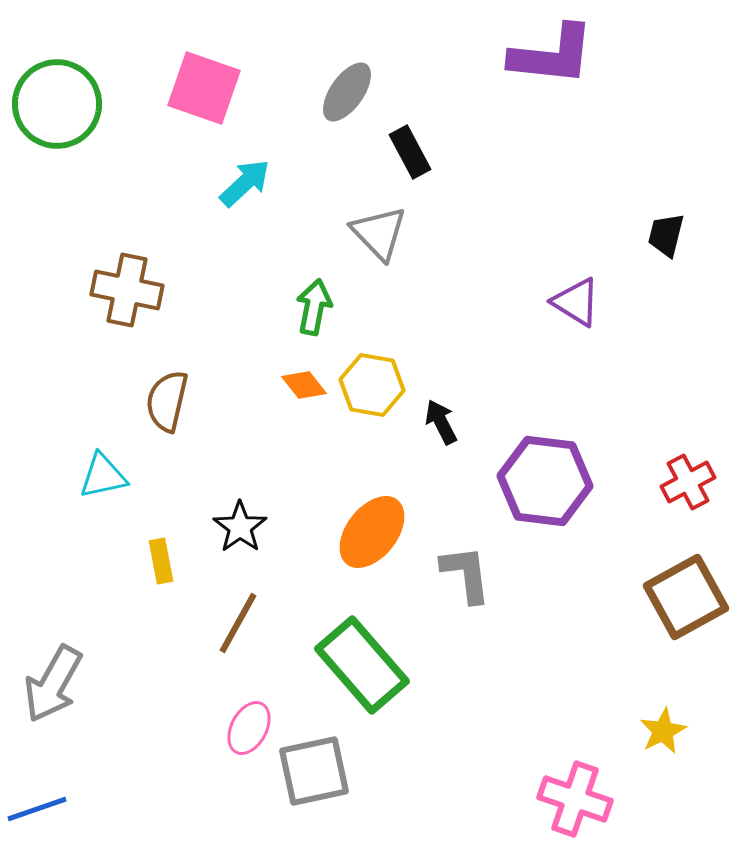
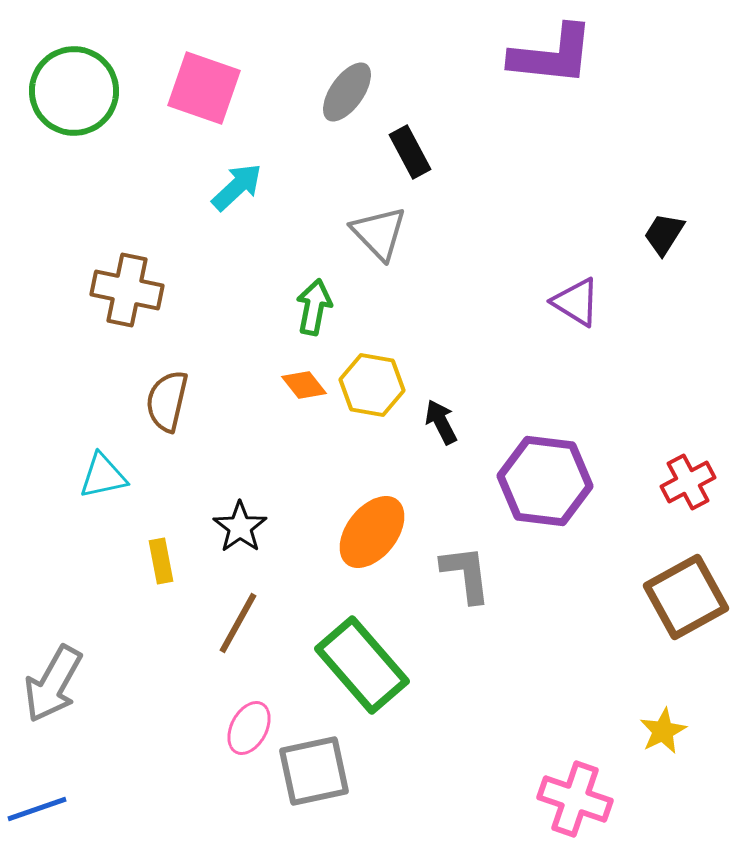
green circle: moved 17 px right, 13 px up
cyan arrow: moved 8 px left, 4 px down
black trapezoid: moved 2 px left, 1 px up; rotated 18 degrees clockwise
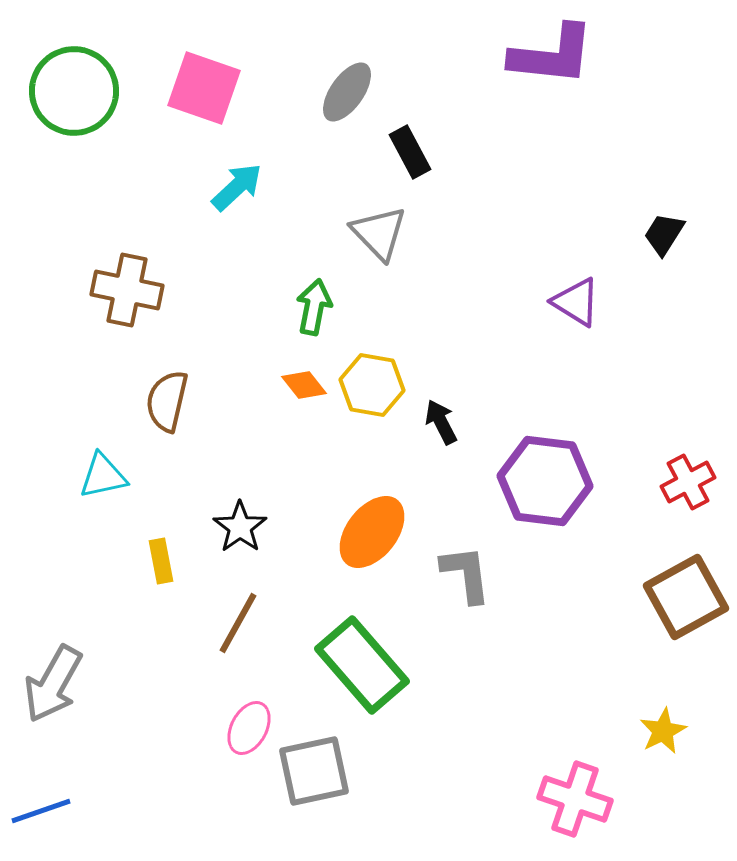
blue line: moved 4 px right, 2 px down
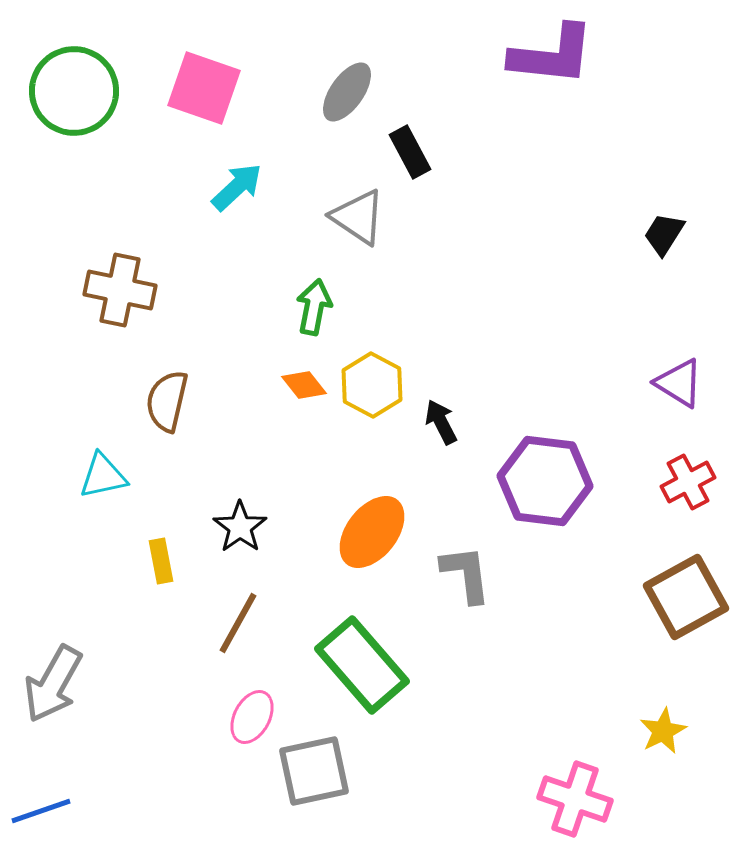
gray triangle: moved 21 px left, 16 px up; rotated 12 degrees counterclockwise
brown cross: moved 7 px left
purple triangle: moved 103 px right, 81 px down
yellow hexagon: rotated 18 degrees clockwise
pink ellipse: moved 3 px right, 11 px up
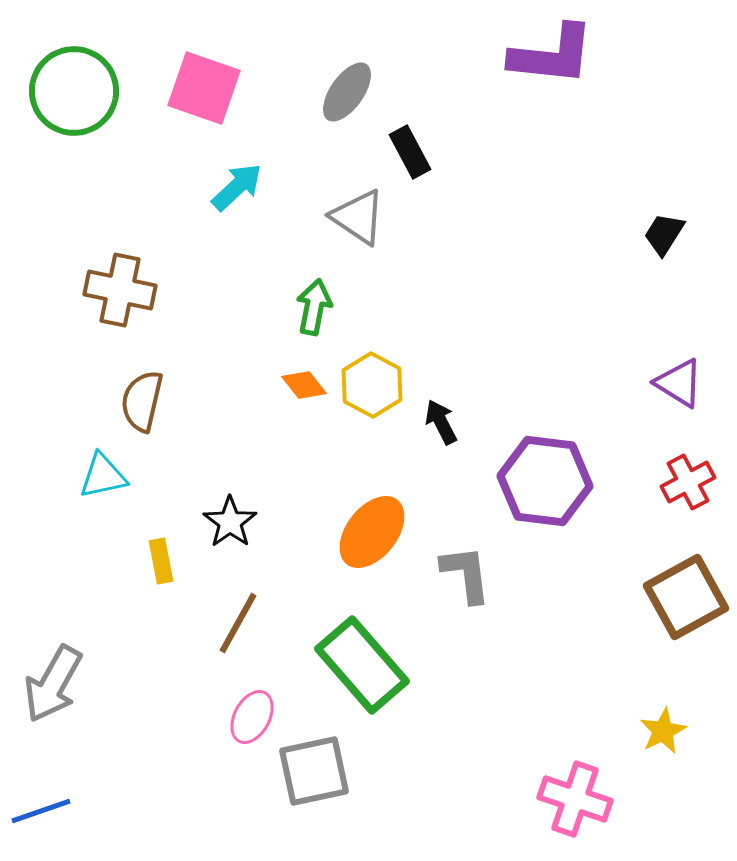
brown semicircle: moved 25 px left
black star: moved 10 px left, 5 px up
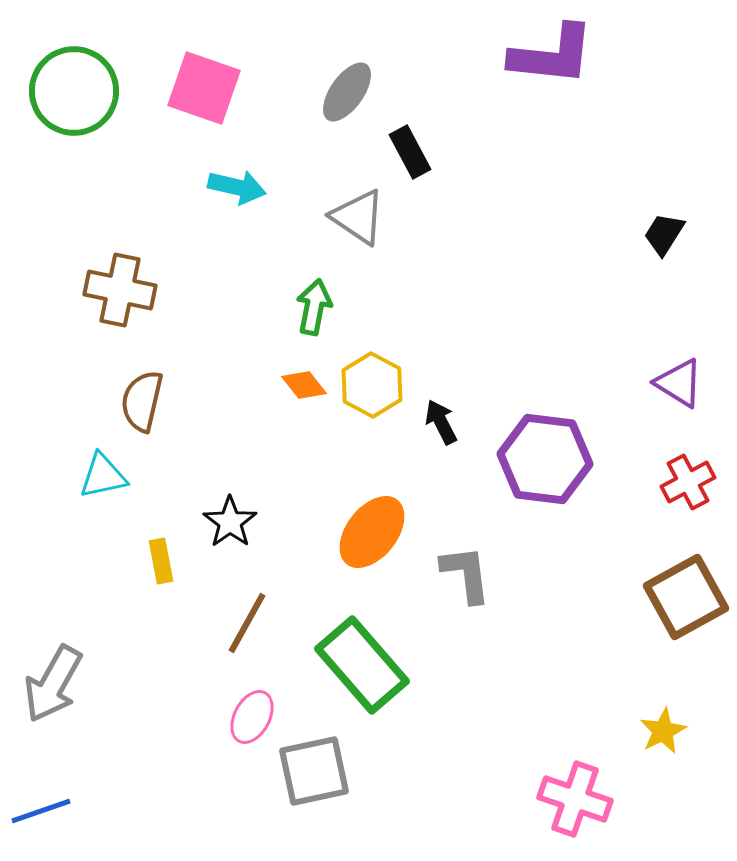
cyan arrow: rotated 56 degrees clockwise
purple hexagon: moved 22 px up
brown line: moved 9 px right
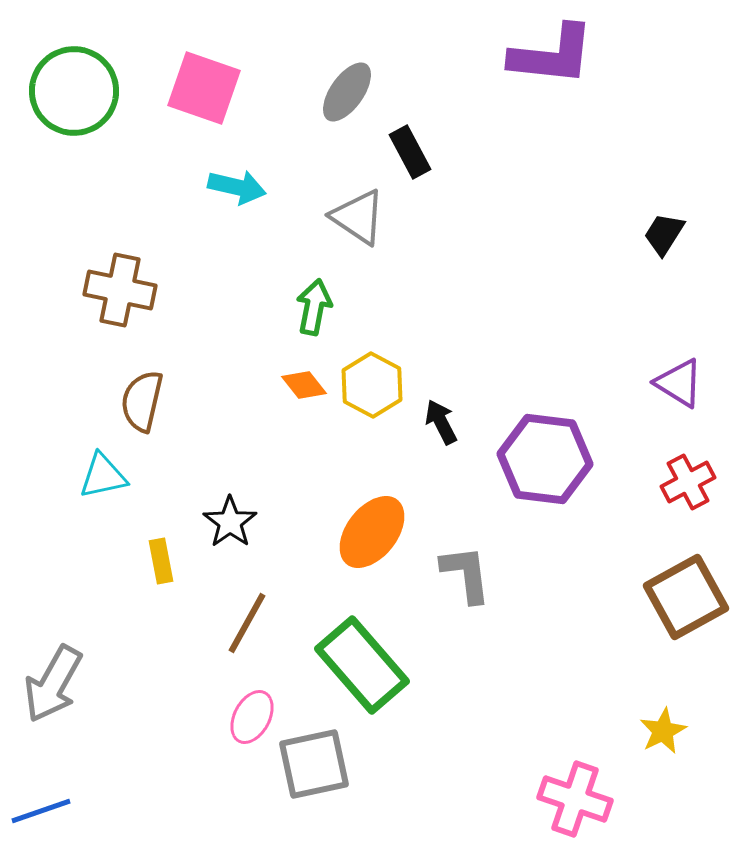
gray square: moved 7 px up
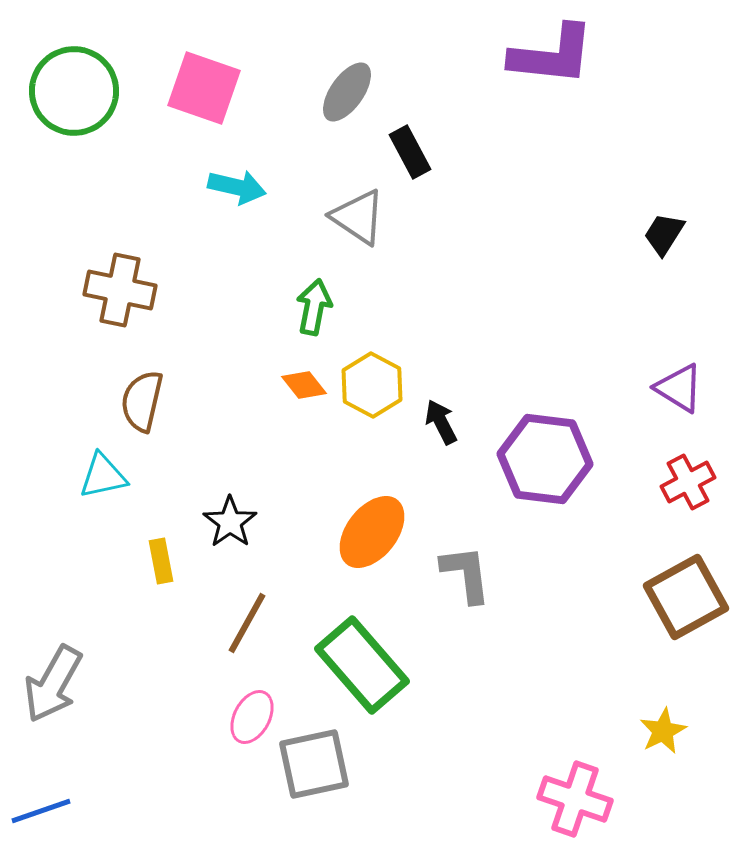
purple triangle: moved 5 px down
